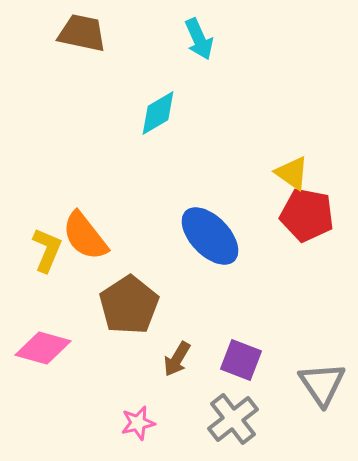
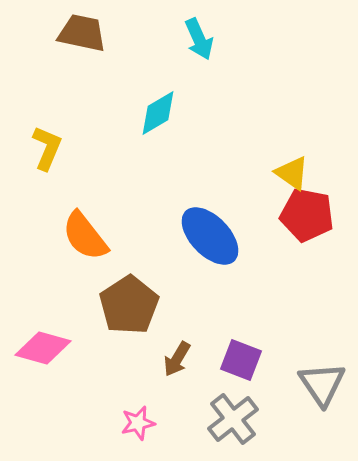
yellow L-shape: moved 102 px up
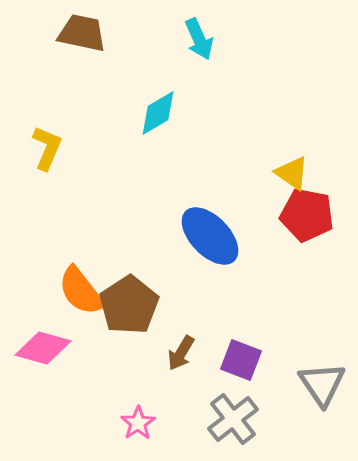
orange semicircle: moved 4 px left, 55 px down
brown arrow: moved 4 px right, 6 px up
pink star: rotated 20 degrees counterclockwise
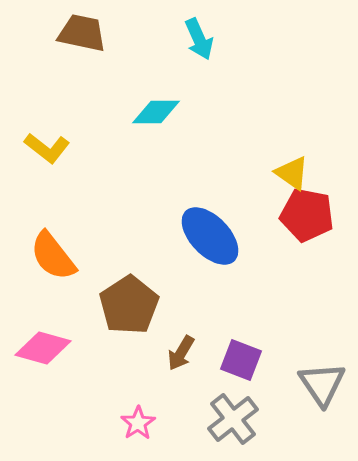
cyan diamond: moved 2 px left, 1 px up; rotated 30 degrees clockwise
yellow L-shape: rotated 105 degrees clockwise
orange semicircle: moved 28 px left, 35 px up
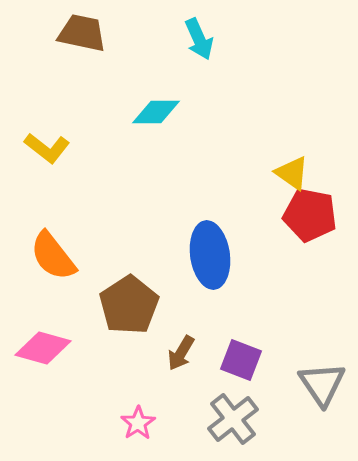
red pentagon: moved 3 px right
blue ellipse: moved 19 px down; rotated 36 degrees clockwise
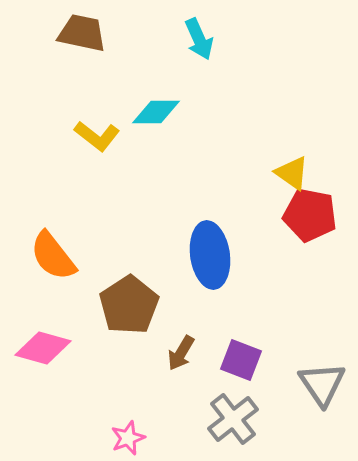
yellow L-shape: moved 50 px right, 12 px up
pink star: moved 10 px left, 15 px down; rotated 12 degrees clockwise
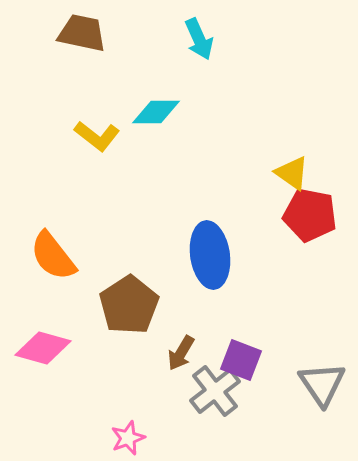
gray cross: moved 18 px left, 28 px up
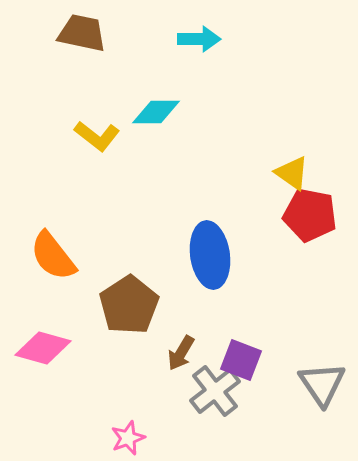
cyan arrow: rotated 66 degrees counterclockwise
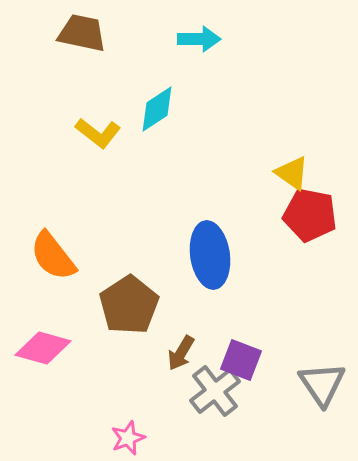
cyan diamond: moved 1 px right, 3 px up; rotated 33 degrees counterclockwise
yellow L-shape: moved 1 px right, 3 px up
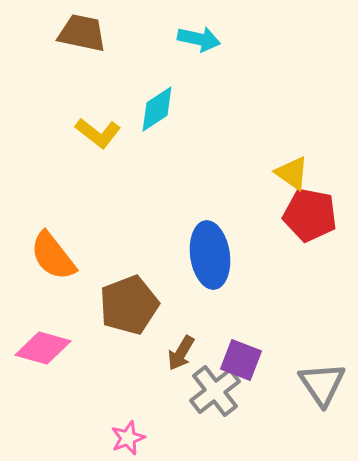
cyan arrow: rotated 12 degrees clockwise
brown pentagon: rotated 12 degrees clockwise
